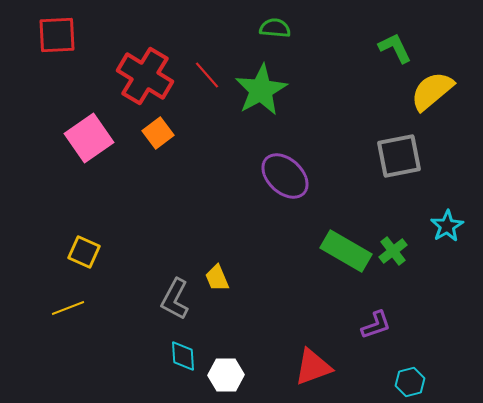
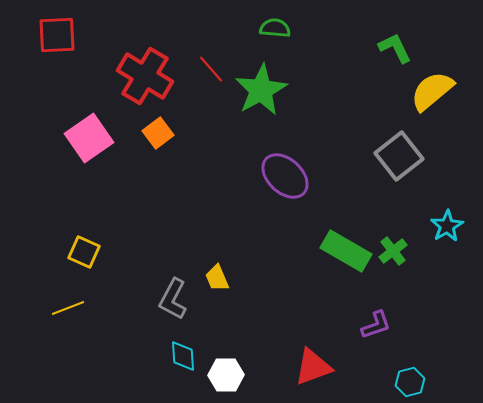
red line: moved 4 px right, 6 px up
gray square: rotated 27 degrees counterclockwise
gray L-shape: moved 2 px left
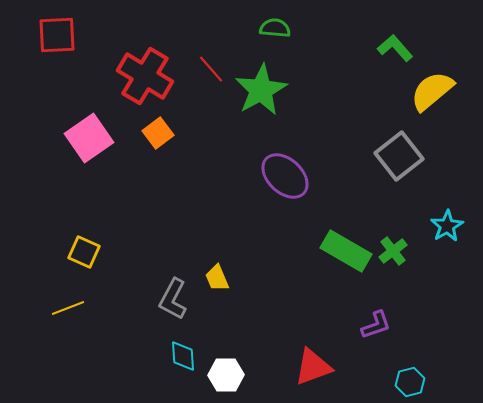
green L-shape: rotated 15 degrees counterclockwise
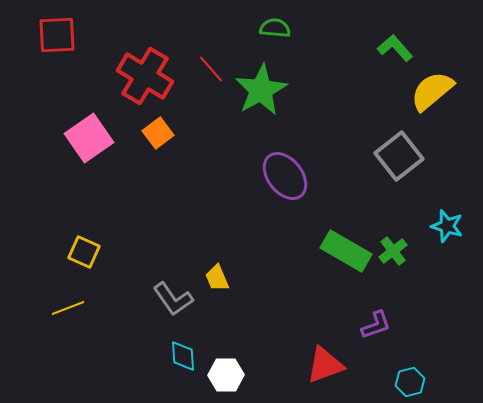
purple ellipse: rotated 9 degrees clockwise
cyan star: rotated 24 degrees counterclockwise
gray L-shape: rotated 63 degrees counterclockwise
red triangle: moved 12 px right, 2 px up
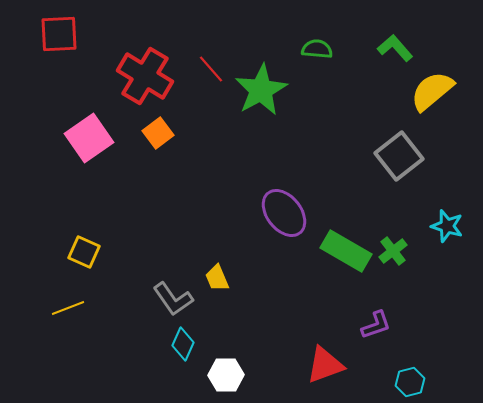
green semicircle: moved 42 px right, 21 px down
red square: moved 2 px right, 1 px up
purple ellipse: moved 1 px left, 37 px down
cyan diamond: moved 12 px up; rotated 28 degrees clockwise
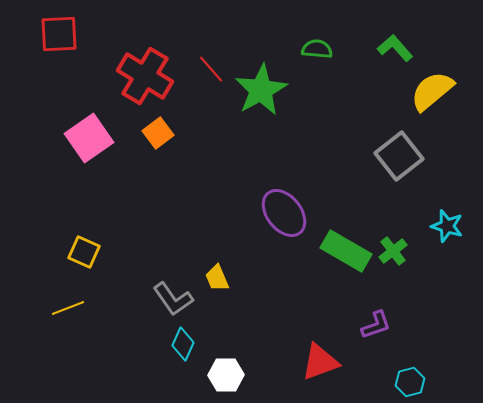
red triangle: moved 5 px left, 3 px up
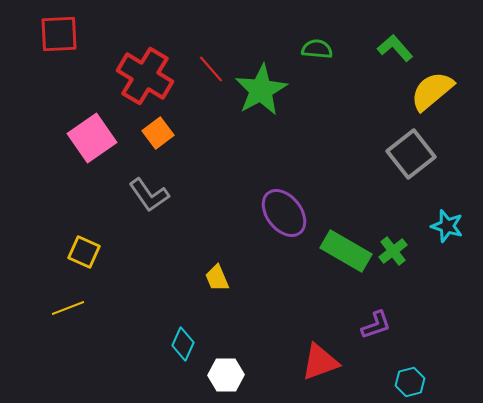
pink square: moved 3 px right
gray square: moved 12 px right, 2 px up
gray L-shape: moved 24 px left, 104 px up
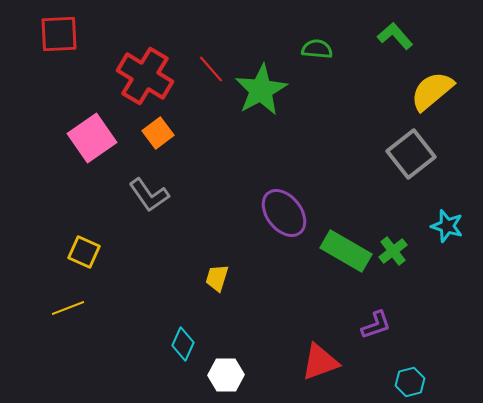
green L-shape: moved 12 px up
yellow trapezoid: rotated 40 degrees clockwise
